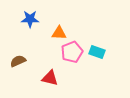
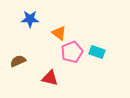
orange triangle: rotated 35 degrees clockwise
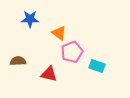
cyan rectangle: moved 14 px down
brown semicircle: rotated 21 degrees clockwise
red triangle: moved 1 px left, 4 px up
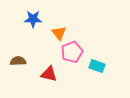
blue star: moved 3 px right
orange triangle: rotated 14 degrees clockwise
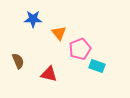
pink pentagon: moved 8 px right, 3 px up
brown semicircle: rotated 70 degrees clockwise
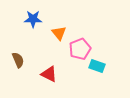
brown semicircle: moved 1 px up
red triangle: rotated 12 degrees clockwise
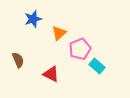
blue star: rotated 18 degrees counterclockwise
orange triangle: rotated 28 degrees clockwise
cyan rectangle: rotated 21 degrees clockwise
red triangle: moved 2 px right
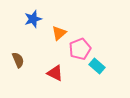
red triangle: moved 4 px right, 1 px up
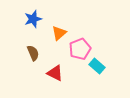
brown semicircle: moved 15 px right, 7 px up
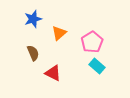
pink pentagon: moved 12 px right, 7 px up; rotated 10 degrees counterclockwise
red triangle: moved 2 px left
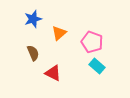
pink pentagon: rotated 20 degrees counterclockwise
